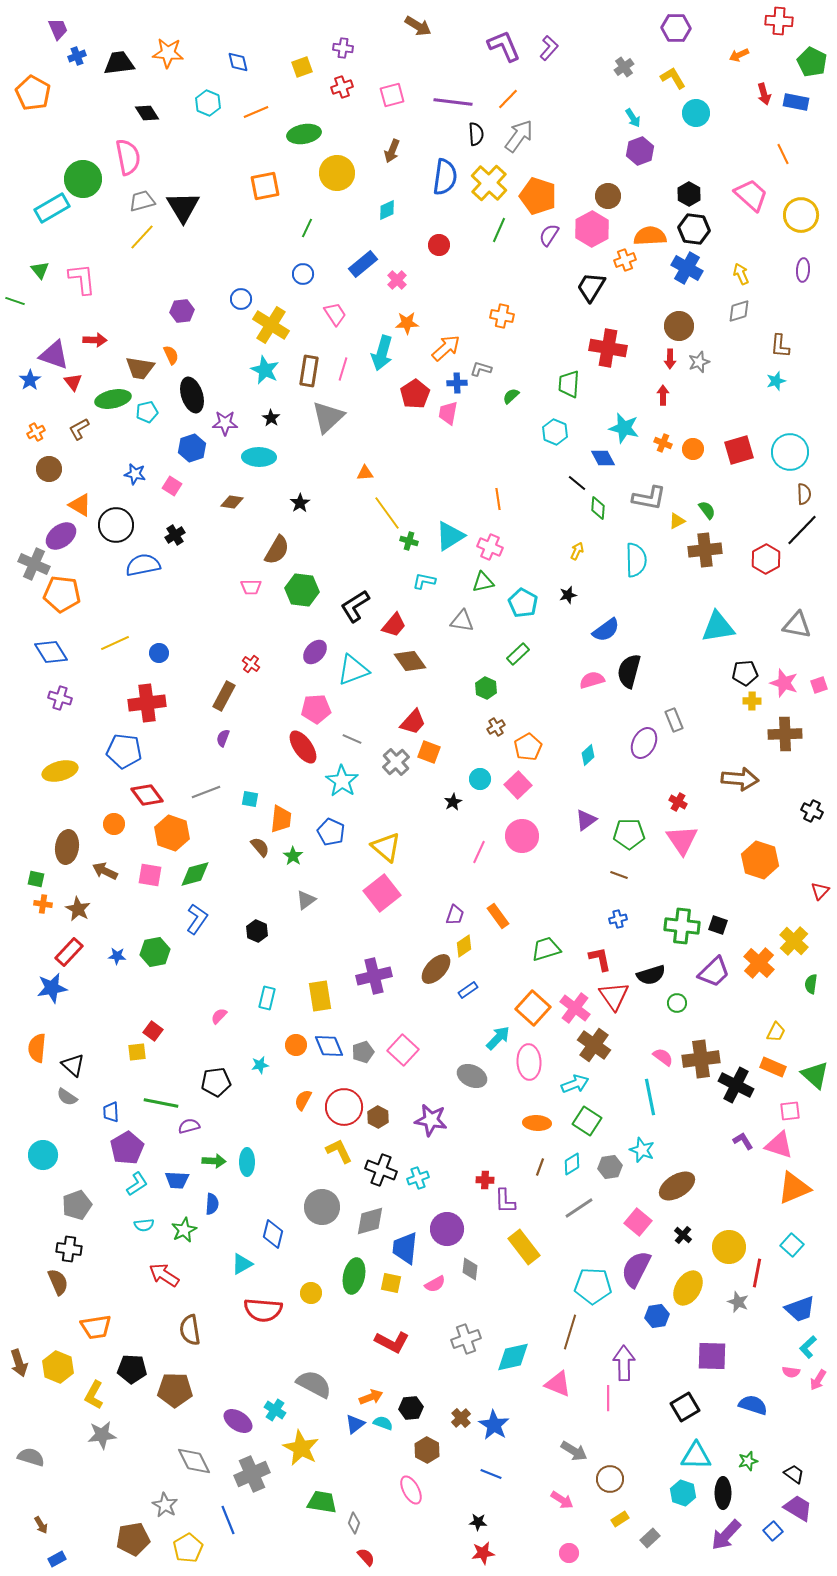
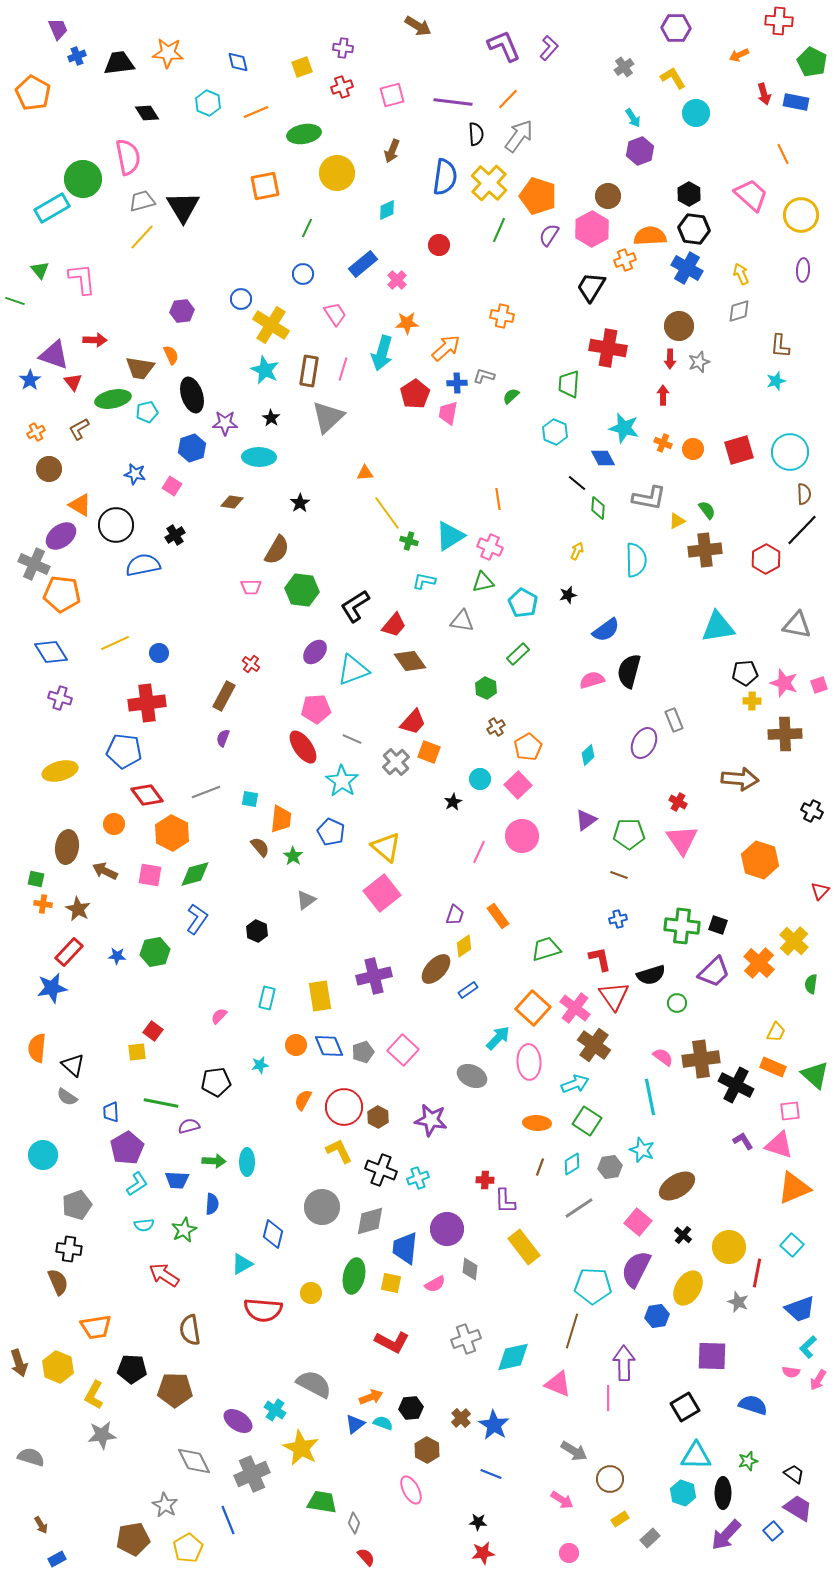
gray L-shape at (481, 369): moved 3 px right, 7 px down
orange hexagon at (172, 833): rotated 8 degrees clockwise
brown line at (570, 1332): moved 2 px right, 1 px up
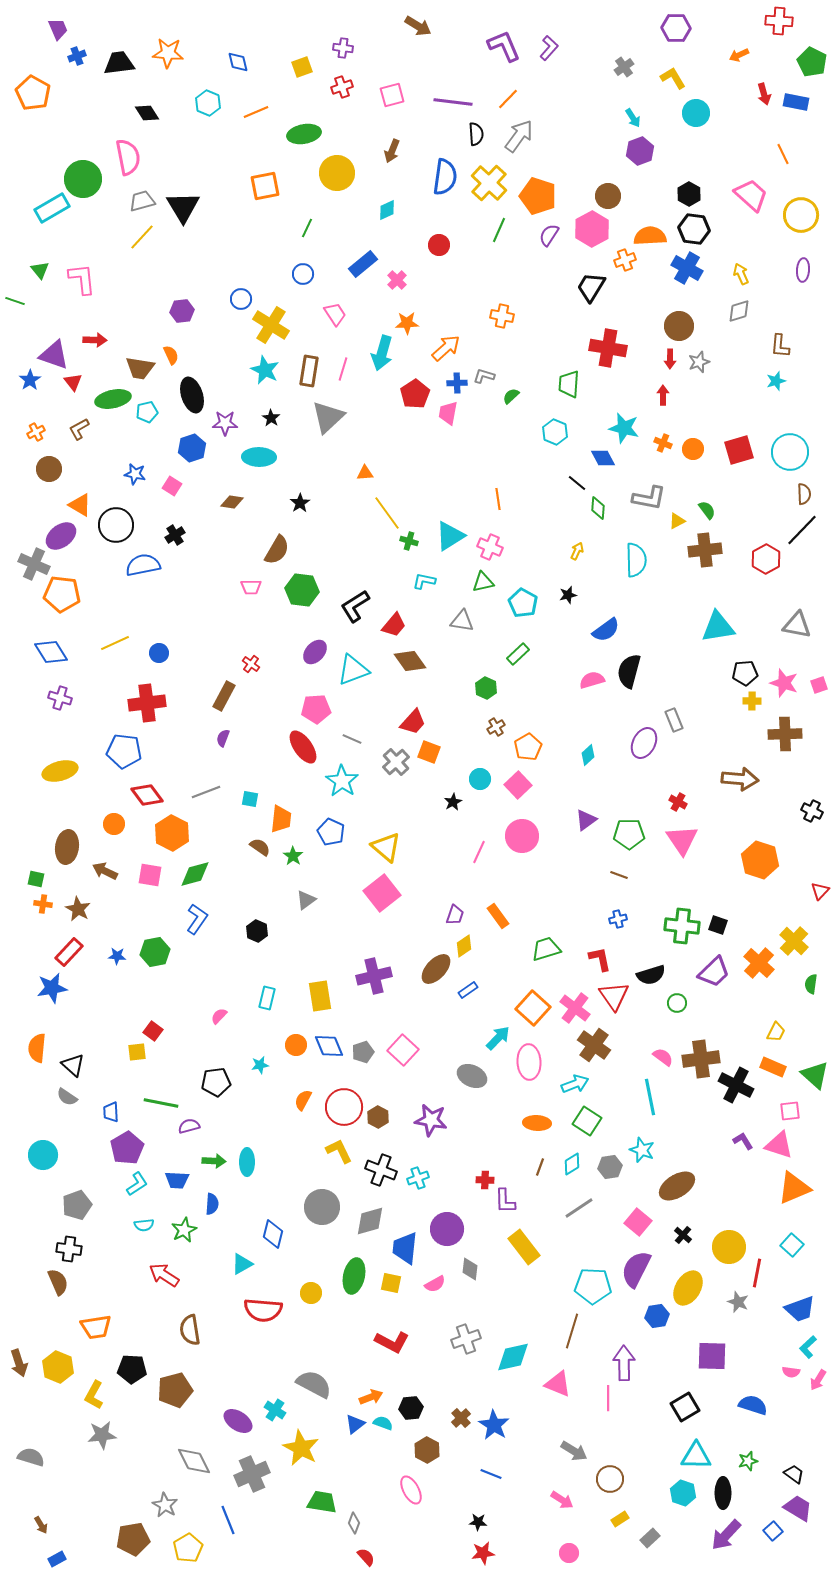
brown semicircle at (260, 847): rotated 15 degrees counterclockwise
brown pentagon at (175, 1390): rotated 16 degrees counterclockwise
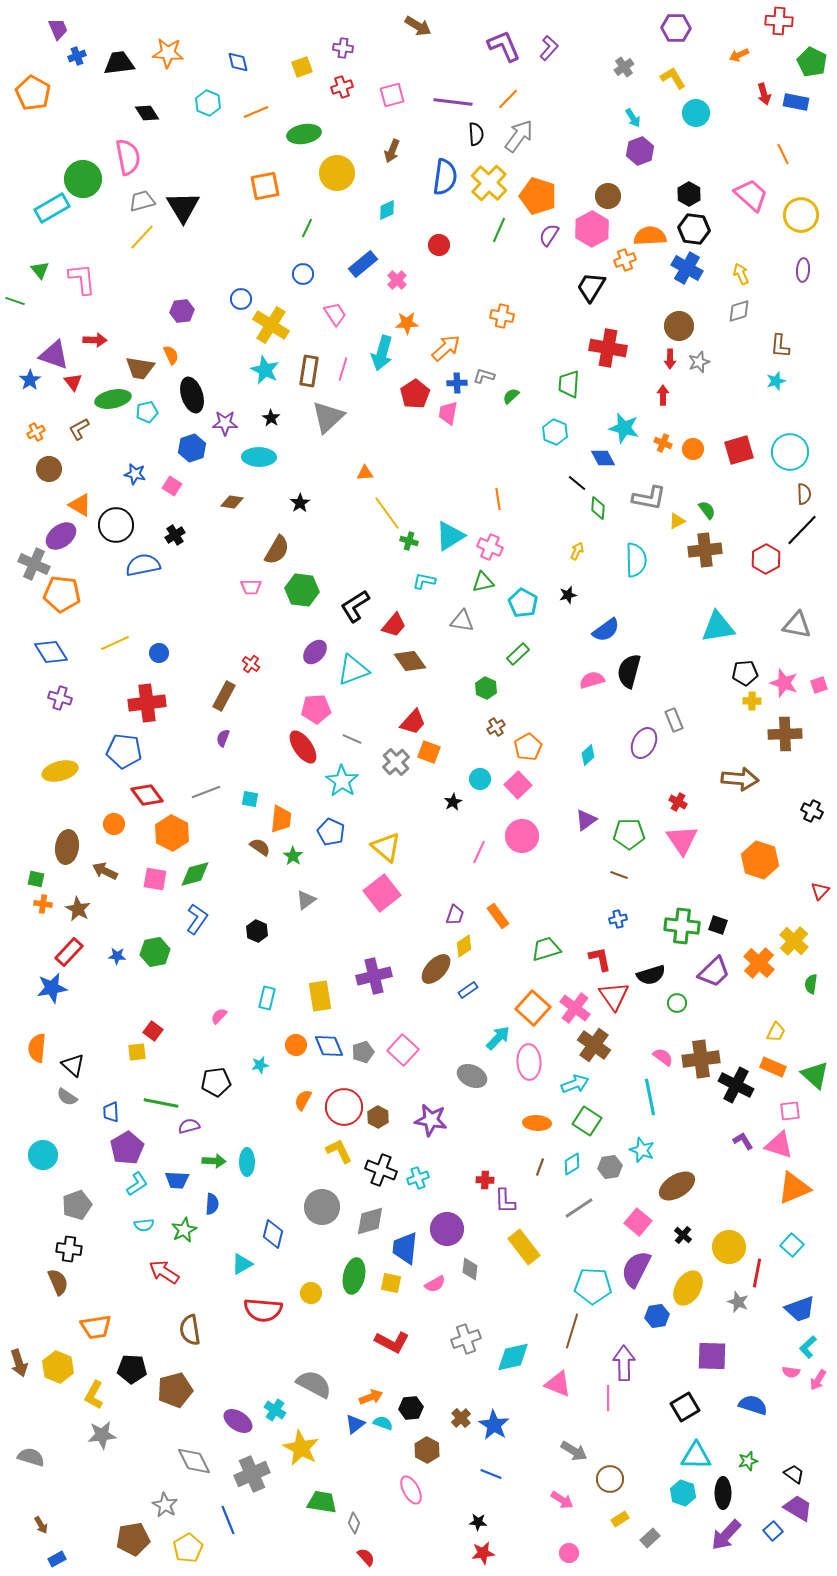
pink square at (150, 875): moved 5 px right, 4 px down
red arrow at (164, 1275): moved 3 px up
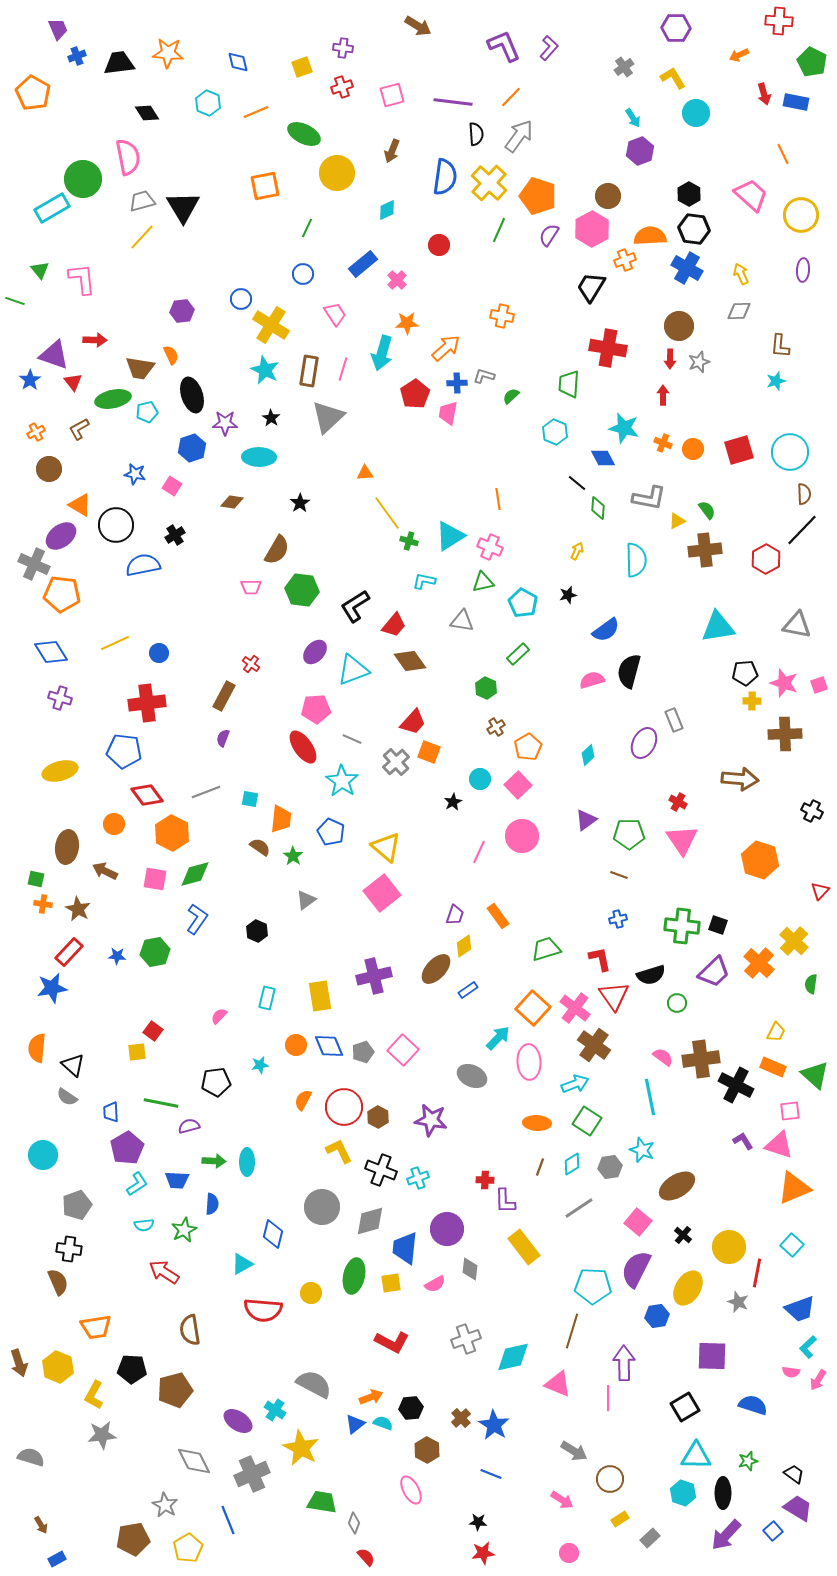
orange line at (508, 99): moved 3 px right, 2 px up
green ellipse at (304, 134): rotated 36 degrees clockwise
gray diamond at (739, 311): rotated 15 degrees clockwise
yellow square at (391, 1283): rotated 20 degrees counterclockwise
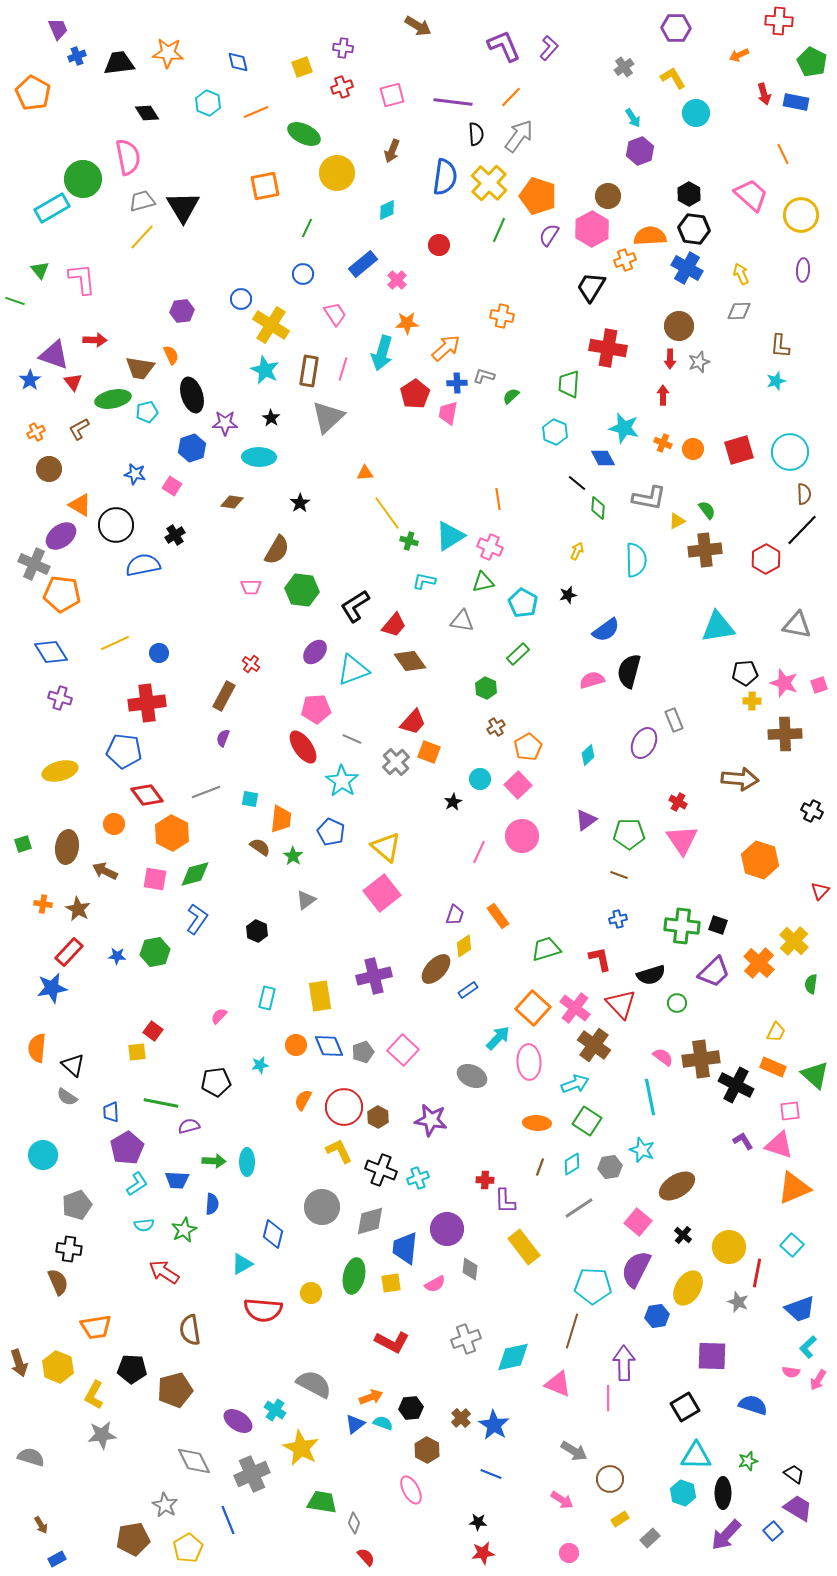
green square at (36, 879): moved 13 px left, 35 px up; rotated 30 degrees counterclockwise
red triangle at (614, 996): moved 7 px right, 8 px down; rotated 8 degrees counterclockwise
